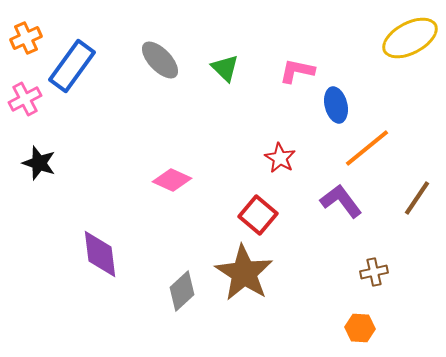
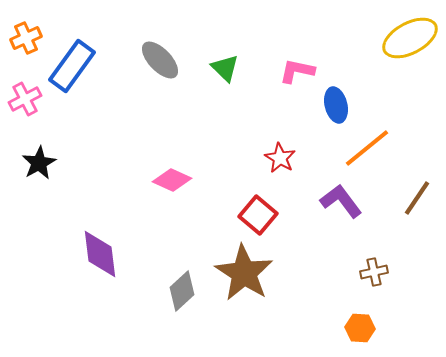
black star: rotated 24 degrees clockwise
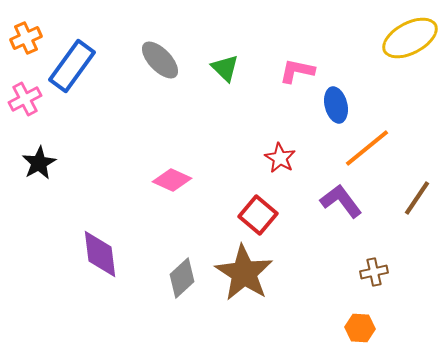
gray diamond: moved 13 px up
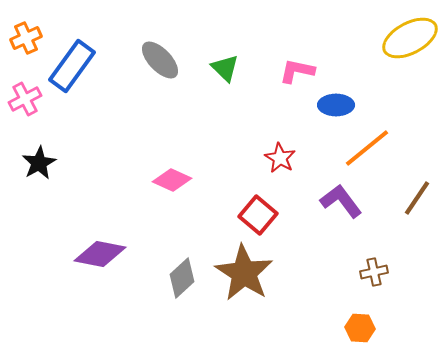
blue ellipse: rotated 76 degrees counterclockwise
purple diamond: rotated 72 degrees counterclockwise
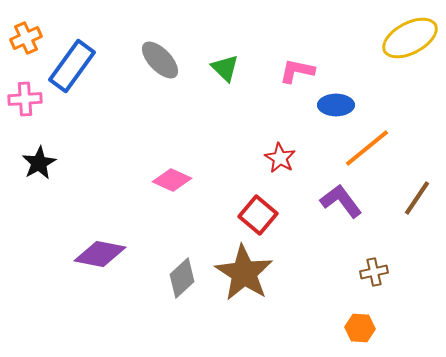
pink cross: rotated 24 degrees clockwise
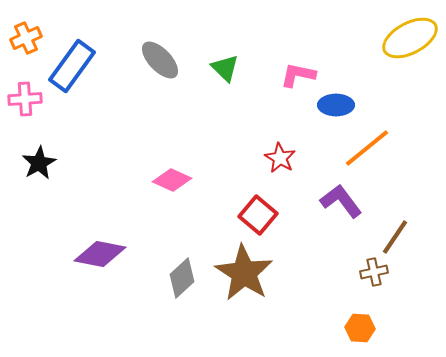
pink L-shape: moved 1 px right, 4 px down
brown line: moved 22 px left, 39 px down
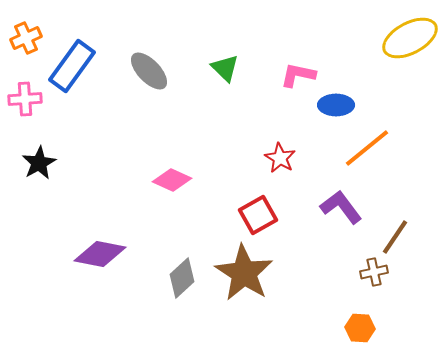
gray ellipse: moved 11 px left, 11 px down
purple L-shape: moved 6 px down
red square: rotated 21 degrees clockwise
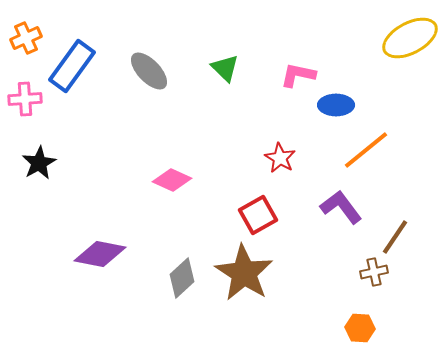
orange line: moved 1 px left, 2 px down
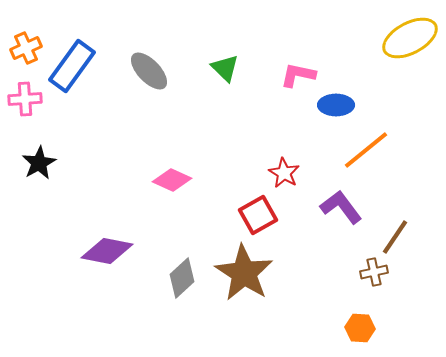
orange cross: moved 10 px down
red star: moved 4 px right, 15 px down
purple diamond: moved 7 px right, 3 px up
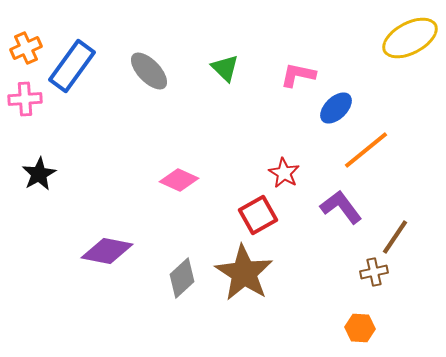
blue ellipse: moved 3 px down; rotated 44 degrees counterclockwise
black star: moved 11 px down
pink diamond: moved 7 px right
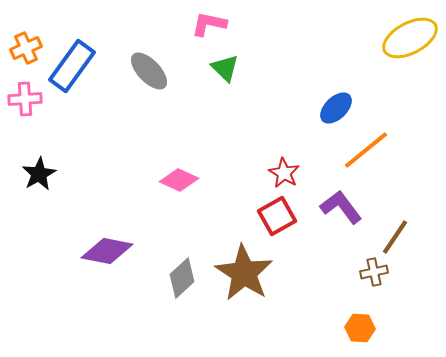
pink L-shape: moved 89 px left, 51 px up
red square: moved 19 px right, 1 px down
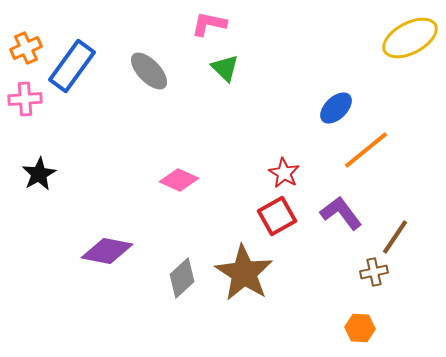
purple L-shape: moved 6 px down
